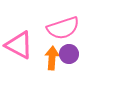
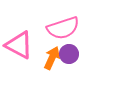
orange arrow: rotated 20 degrees clockwise
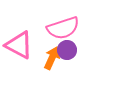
purple circle: moved 2 px left, 4 px up
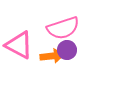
orange arrow: moved 2 px up; rotated 60 degrees clockwise
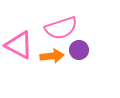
pink semicircle: moved 2 px left
purple circle: moved 12 px right
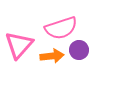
pink triangle: rotated 44 degrees clockwise
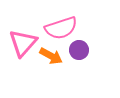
pink triangle: moved 4 px right, 2 px up
orange arrow: moved 1 px left; rotated 35 degrees clockwise
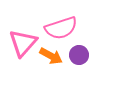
purple circle: moved 5 px down
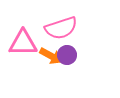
pink triangle: rotated 48 degrees clockwise
purple circle: moved 12 px left
